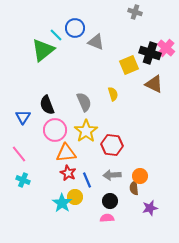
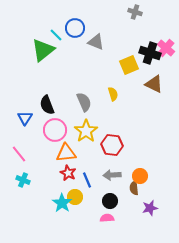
blue triangle: moved 2 px right, 1 px down
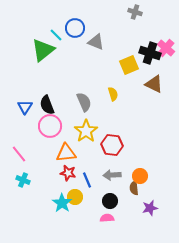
blue triangle: moved 11 px up
pink circle: moved 5 px left, 4 px up
red star: rotated 14 degrees counterclockwise
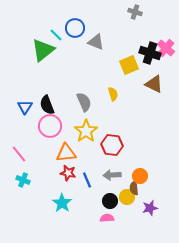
yellow circle: moved 52 px right
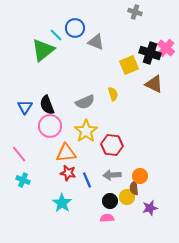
gray semicircle: moved 1 px right; rotated 90 degrees clockwise
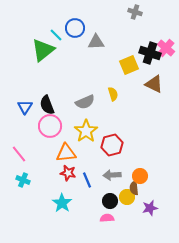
gray triangle: rotated 24 degrees counterclockwise
red hexagon: rotated 20 degrees counterclockwise
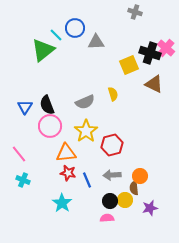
yellow circle: moved 2 px left, 3 px down
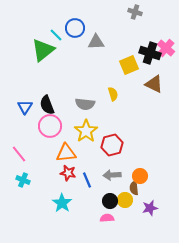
gray semicircle: moved 2 px down; rotated 30 degrees clockwise
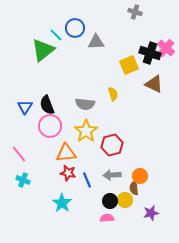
purple star: moved 1 px right, 5 px down
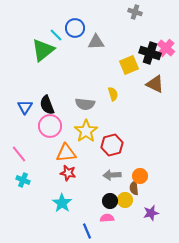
brown triangle: moved 1 px right
blue line: moved 51 px down
